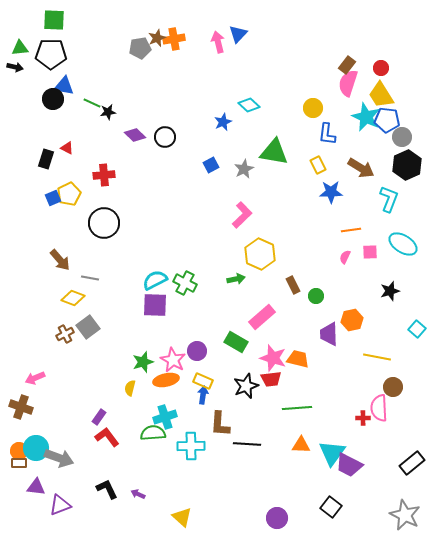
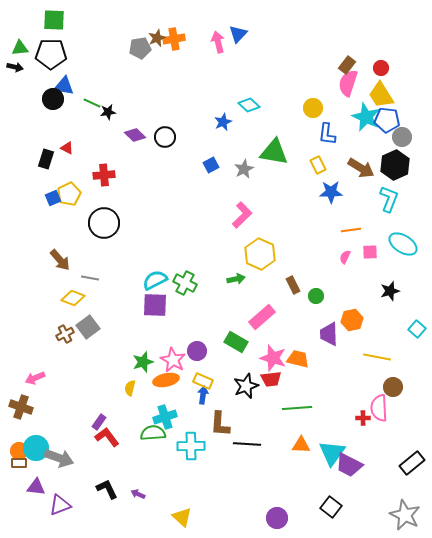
black hexagon at (407, 165): moved 12 px left
purple rectangle at (99, 417): moved 5 px down
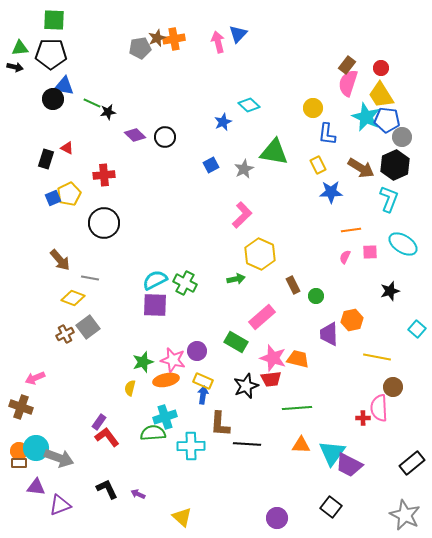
pink star at (173, 360): rotated 15 degrees counterclockwise
